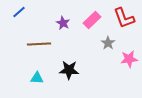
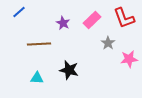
black star: rotated 12 degrees clockwise
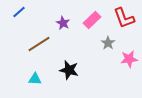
brown line: rotated 30 degrees counterclockwise
cyan triangle: moved 2 px left, 1 px down
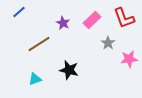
cyan triangle: rotated 24 degrees counterclockwise
